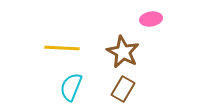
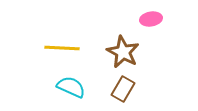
cyan semicircle: rotated 92 degrees clockwise
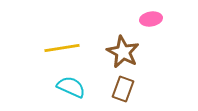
yellow line: rotated 12 degrees counterclockwise
brown rectangle: rotated 10 degrees counterclockwise
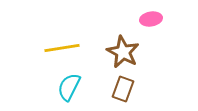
cyan semicircle: moved 2 px left; rotated 88 degrees counterclockwise
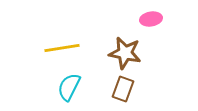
brown star: moved 2 px right, 1 px down; rotated 16 degrees counterclockwise
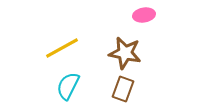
pink ellipse: moved 7 px left, 4 px up
yellow line: rotated 20 degrees counterclockwise
cyan semicircle: moved 1 px left, 1 px up
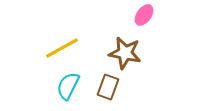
pink ellipse: rotated 45 degrees counterclockwise
brown rectangle: moved 15 px left, 2 px up
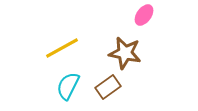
brown rectangle: rotated 35 degrees clockwise
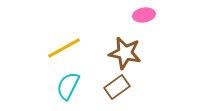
pink ellipse: rotated 45 degrees clockwise
yellow line: moved 2 px right
brown rectangle: moved 9 px right
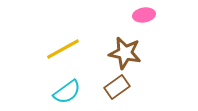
yellow line: moved 1 px left, 1 px down
cyan semicircle: moved 1 px left, 6 px down; rotated 152 degrees counterclockwise
